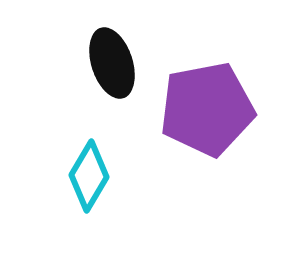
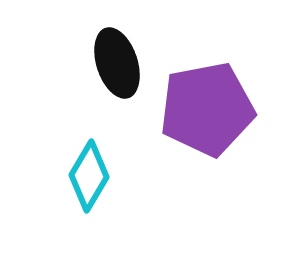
black ellipse: moved 5 px right
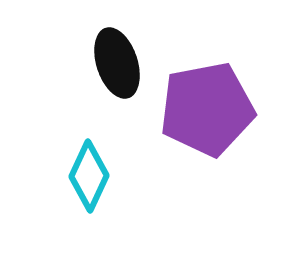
cyan diamond: rotated 6 degrees counterclockwise
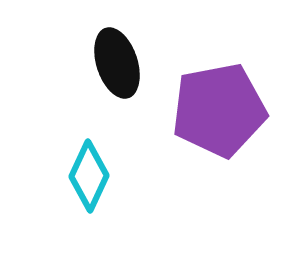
purple pentagon: moved 12 px right, 1 px down
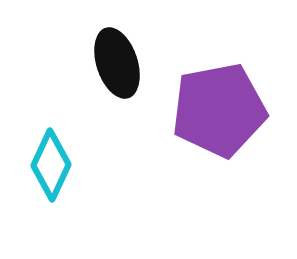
cyan diamond: moved 38 px left, 11 px up
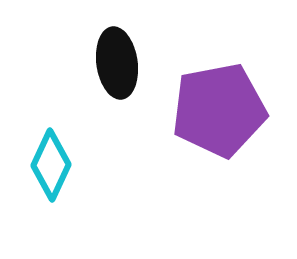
black ellipse: rotated 10 degrees clockwise
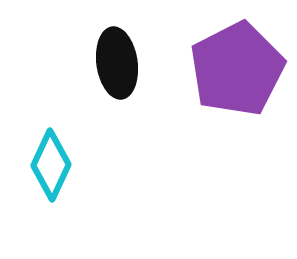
purple pentagon: moved 18 px right, 41 px up; rotated 16 degrees counterclockwise
